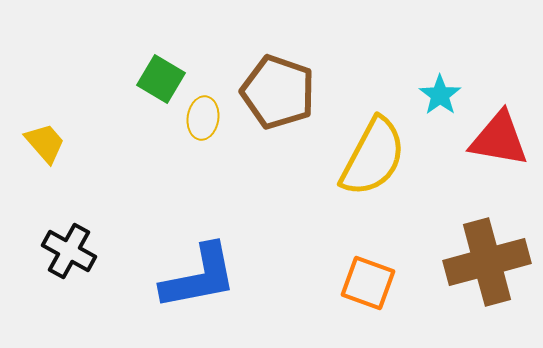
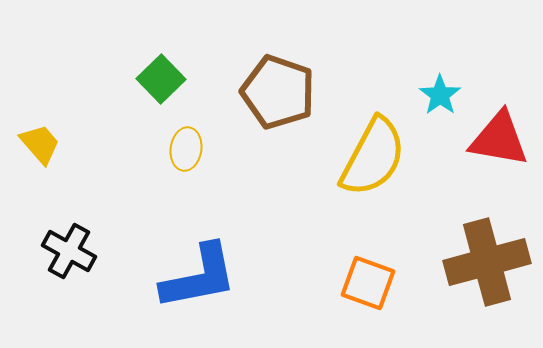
green square: rotated 15 degrees clockwise
yellow ellipse: moved 17 px left, 31 px down
yellow trapezoid: moved 5 px left, 1 px down
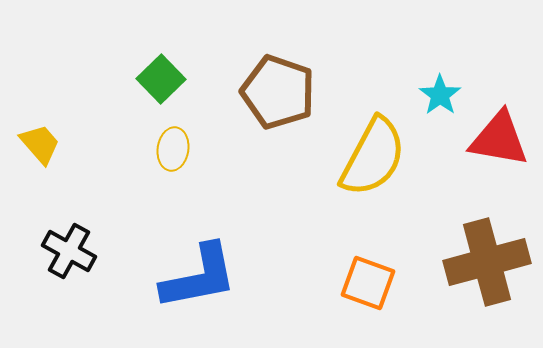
yellow ellipse: moved 13 px left
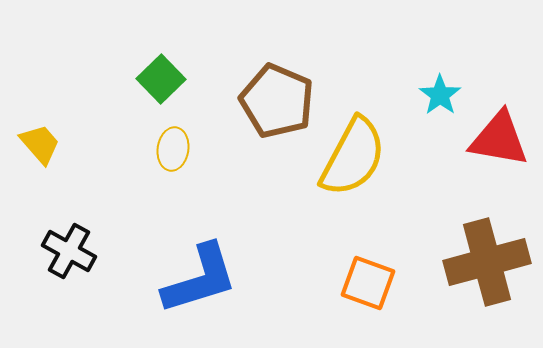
brown pentagon: moved 1 px left, 9 px down; rotated 4 degrees clockwise
yellow semicircle: moved 20 px left
blue L-shape: moved 1 px right, 2 px down; rotated 6 degrees counterclockwise
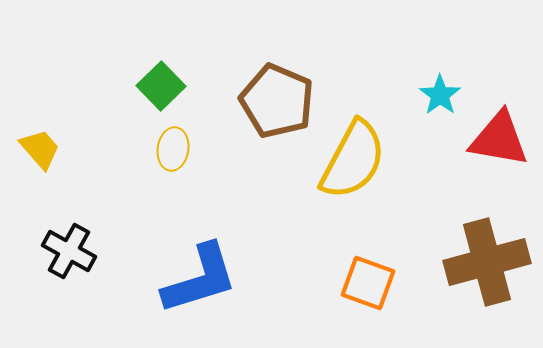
green square: moved 7 px down
yellow trapezoid: moved 5 px down
yellow semicircle: moved 3 px down
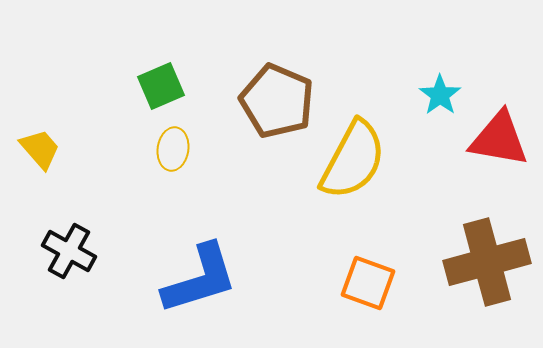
green square: rotated 21 degrees clockwise
